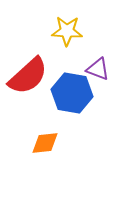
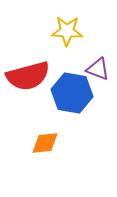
red semicircle: rotated 27 degrees clockwise
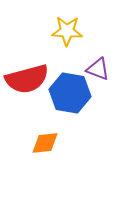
red semicircle: moved 1 px left, 3 px down
blue hexagon: moved 2 px left
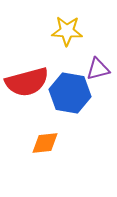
purple triangle: rotated 35 degrees counterclockwise
red semicircle: moved 3 px down
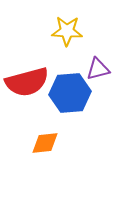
blue hexagon: rotated 15 degrees counterclockwise
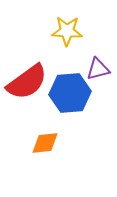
red semicircle: rotated 21 degrees counterclockwise
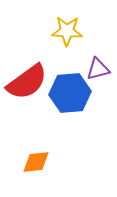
orange diamond: moved 9 px left, 19 px down
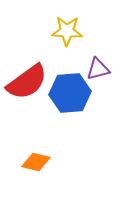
orange diamond: rotated 20 degrees clockwise
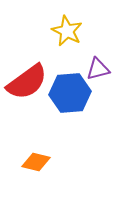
yellow star: rotated 24 degrees clockwise
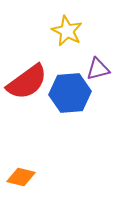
orange diamond: moved 15 px left, 15 px down
